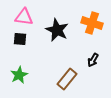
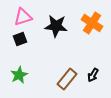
pink triangle: moved 1 px left; rotated 24 degrees counterclockwise
orange cross: rotated 15 degrees clockwise
black star: moved 1 px left, 4 px up; rotated 20 degrees counterclockwise
black square: rotated 24 degrees counterclockwise
black arrow: moved 15 px down
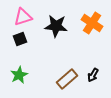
brown rectangle: rotated 10 degrees clockwise
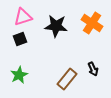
black arrow: moved 6 px up; rotated 56 degrees counterclockwise
brown rectangle: rotated 10 degrees counterclockwise
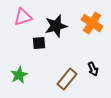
black star: rotated 20 degrees counterclockwise
black square: moved 19 px right, 4 px down; rotated 16 degrees clockwise
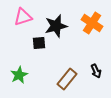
black arrow: moved 3 px right, 2 px down
